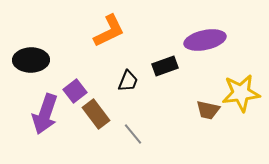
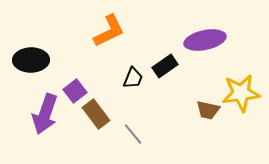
black rectangle: rotated 15 degrees counterclockwise
black trapezoid: moved 5 px right, 3 px up
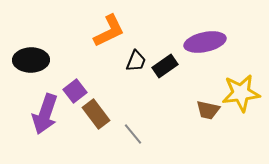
purple ellipse: moved 2 px down
black trapezoid: moved 3 px right, 17 px up
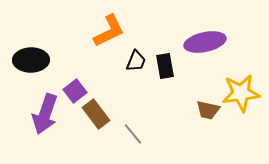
black rectangle: rotated 65 degrees counterclockwise
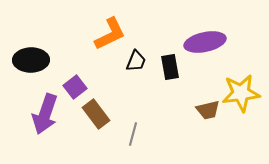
orange L-shape: moved 1 px right, 3 px down
black rectangle: moved 5 px right, 1 px down
purple square: moved 4 px up
brown trapezoid: rotated 25 degrees counterclockwise
gray line: rotated 55 degrees clockwise
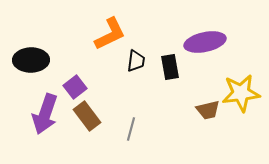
black trapezoid: rotated 15 degrees counterclockwise
brown rectangle: moved 9 px left, 2 px down
gray line: moved 2 px left, 5 px up
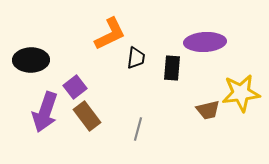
purple ellipse: rotated 9 degrees clockwise
black trapezoid: moved 3 px up
black rectangle: moved 2 px right, 1 px down; rotated 15 degrees clockwise
purple arrow: moved 2 px up
gray line: moved 7 px right
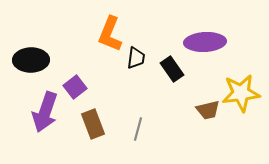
orange L-shape: rotated 138 degrees clockwise
black rectangle: moved 1 px down; rotated 40 degrees counterclockwise
brown rectangle: moved 6 px right, 8 px down; rotated 16 degrees clockwise
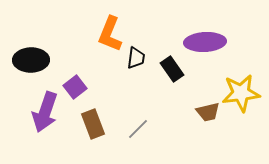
brown trapezoid: moved 2 px down
gray line: rotated 30 degrees clockwise
